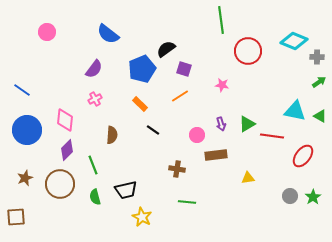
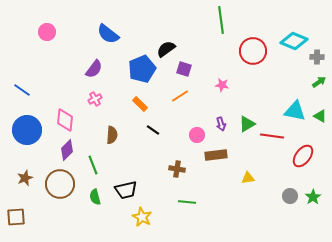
red circle at (248, 51): moved 5 px right
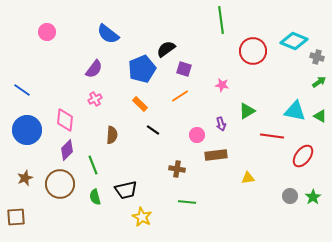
gray cross at (317, 57): rotated 16 degrees clockwise
green triangle at (247, 124): moved 13 px up
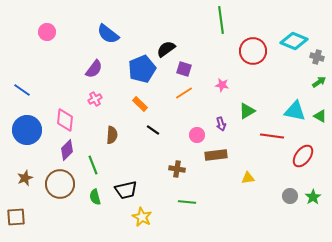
orange line at (180, 96): moved 4 px right, 3 px up
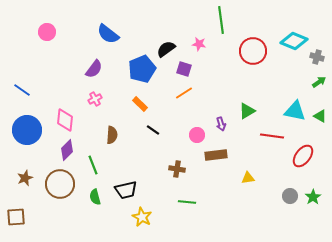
pink star at (222, 85): moved 23 px left, 41 px up
